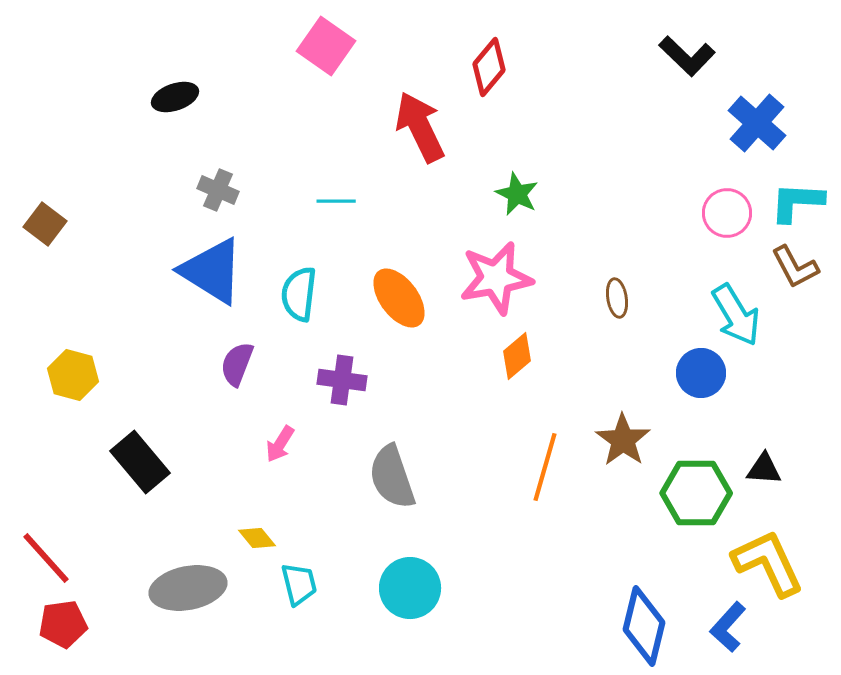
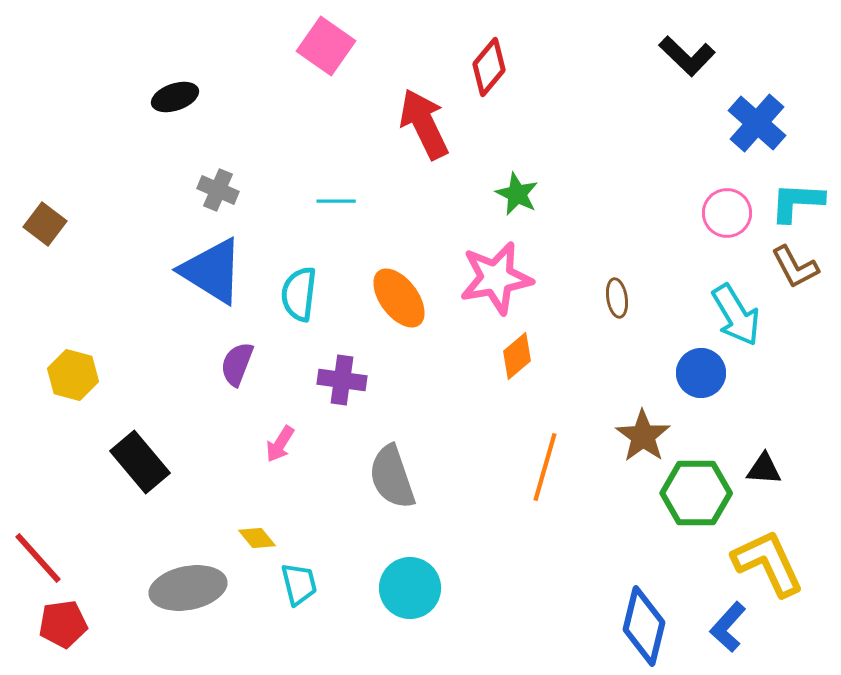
red arrow: moved 4 px right, 3 px up
brown star: moved 20 px right, 4 px up
red line: moved 8 px left
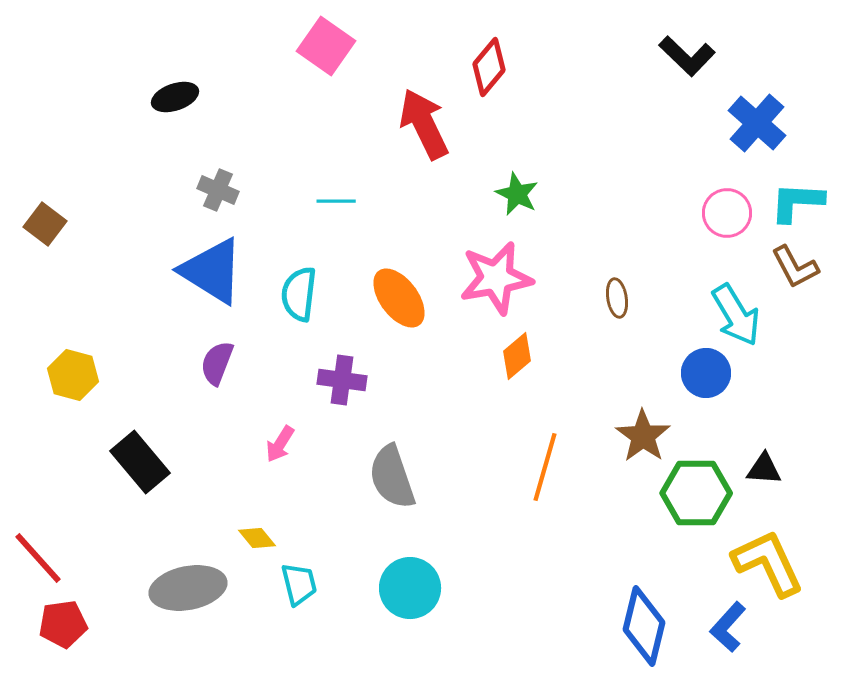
purple semicircle: moved 20 px left, 1 px up
blue circle: moved 5 px right
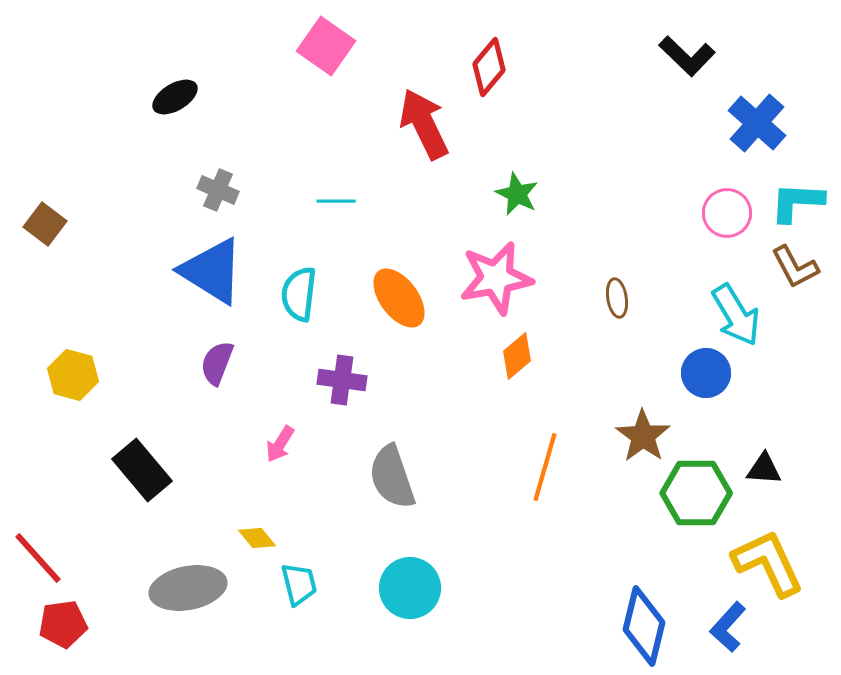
black ellipse: rotated 12 degrees counterclockwise
black rectangle: moved 2 px right, 8 px down
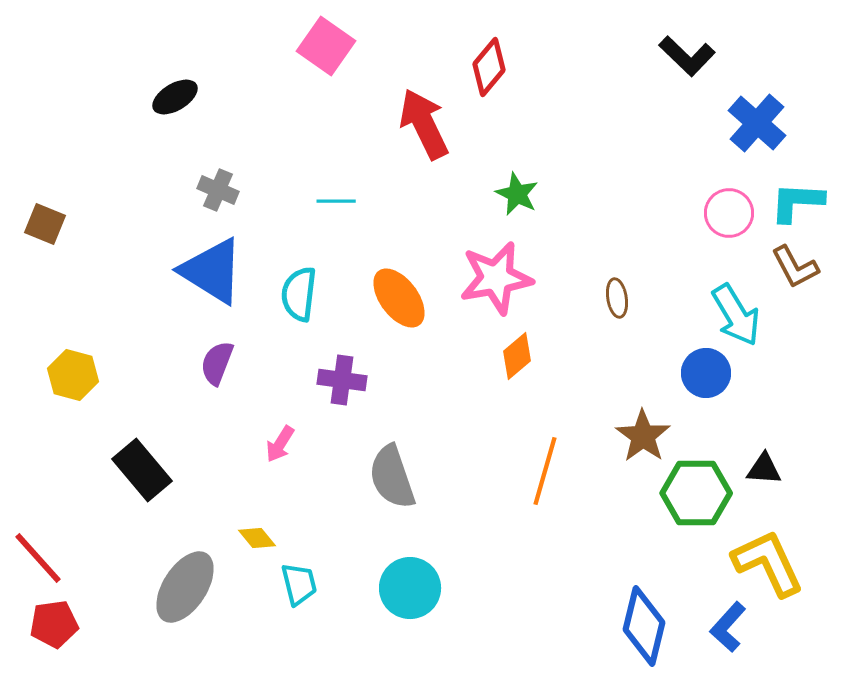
pink circle: moved 2 px right
brown square: rotated 15 degrees counterclockwise
orange line: moved 4 px down
gray ellipse: moved 3 px left, 1 px up; rotated 46 degrees counterclockwise
red pentagon: moved 9 px left
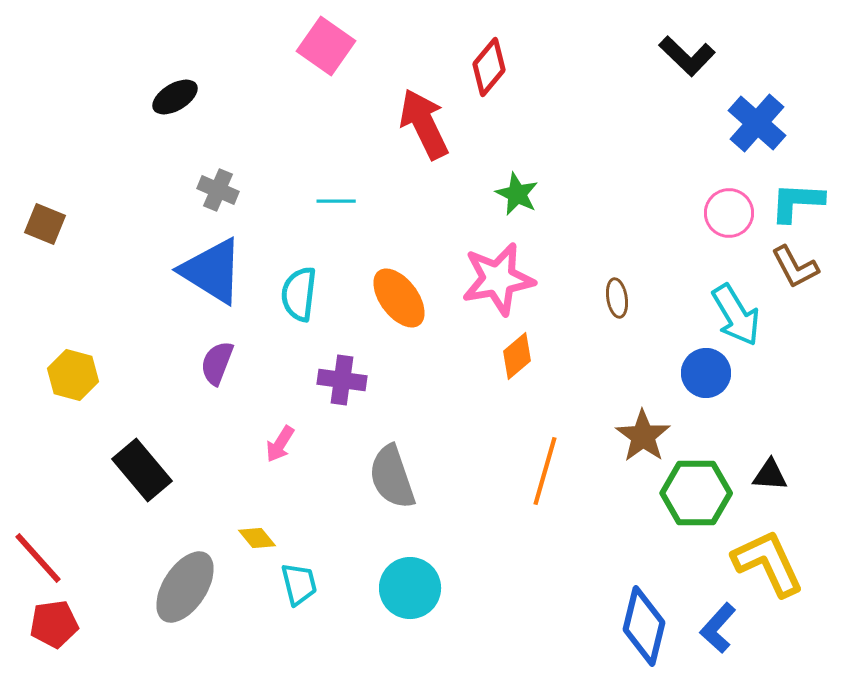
pink star: moved 2 px right, 1 px down
black triangle: moved 6 px right, 6 px down
blue L-shape: moved 10 px left, 1 px down
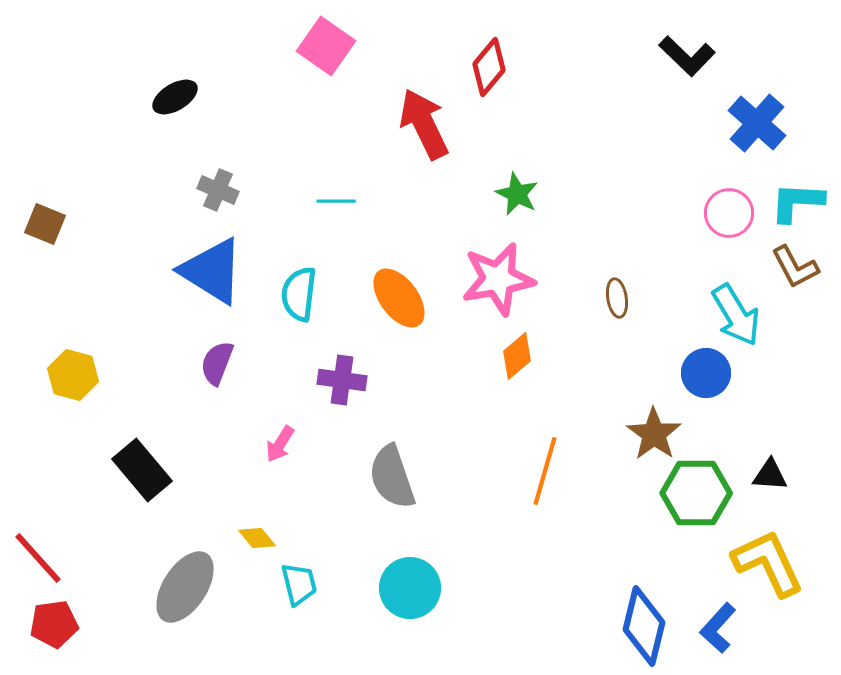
brown star: moved 11 px right, 2 px up
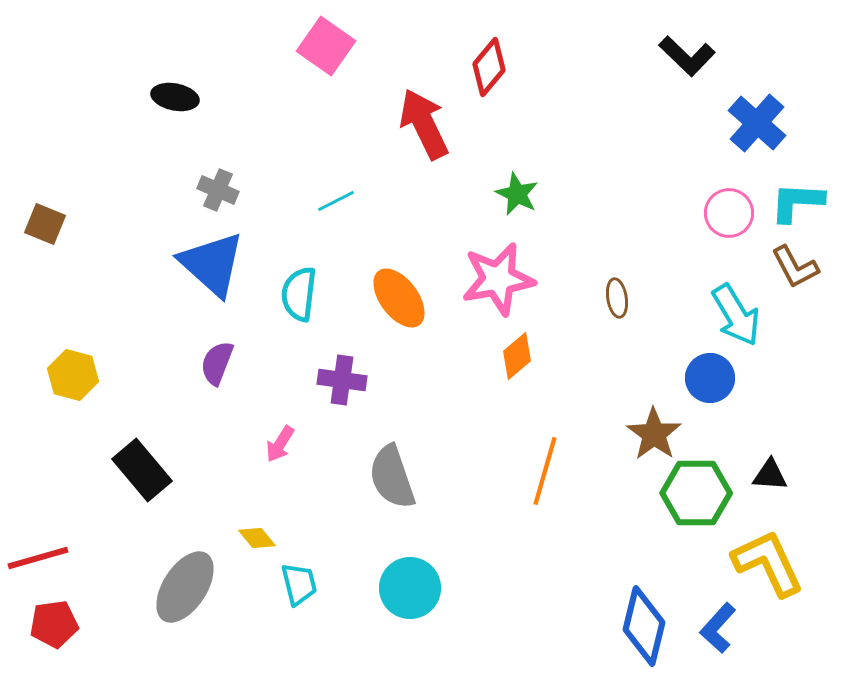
black ellipse: rotated 42 degrees clockwise
cyan line: rotated 27 degrees counterclockwise
blue triangle: moved 7 px up; rotated 10 degrees clockwise
blue circle: moved 4 px right, 5 px down
red line: rotated 64 degrees counterclockwise
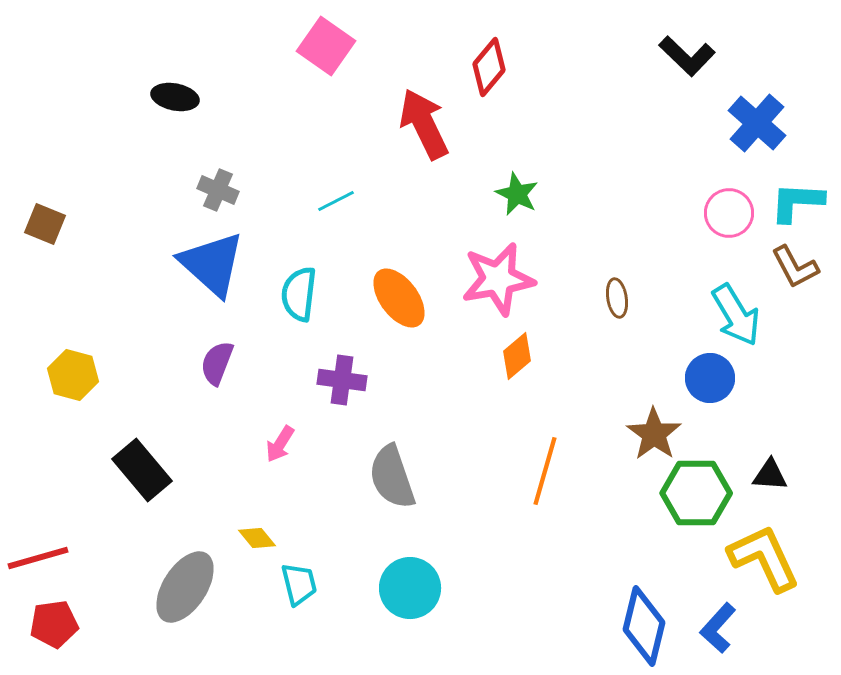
yellow L-shape: moved 4 px left, 5 px up
